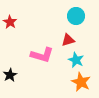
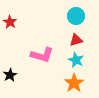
red triangle: moved 8 px right
orange star: moved 7 px left, 1 px down; rotated 12 degrees clockwise
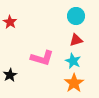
pink L-shape: moved 3 px down
cyan star: moved 3 px left, 1 px down
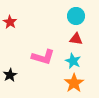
red triangle: moved 1 px up; rotated 24 degrees clockwise
pink L-shape: moved 1 px right, 1 px up
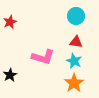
red star: rotated 16 degrees clockwise
red triangle: moved 3 px down
cyan star: moved 1 px right
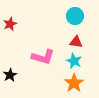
cyan circle: moved 1 px left
red star: moved 2 px down
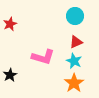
red triangle: rotated 32 degrees counterclockwise
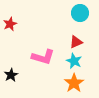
cyan circle: moved 5 px right, 3 px up
black star: moved 1 px right
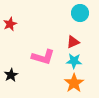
red triangle: moved 3 px left
cyan star: rotated 21 degrees counterclockwise
